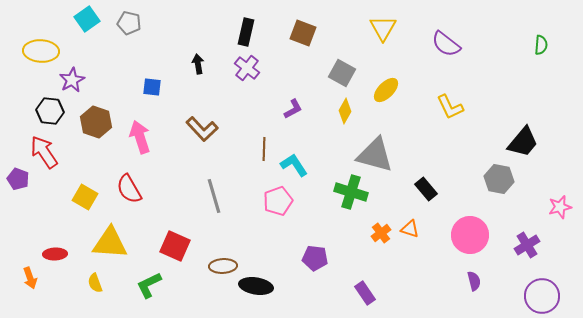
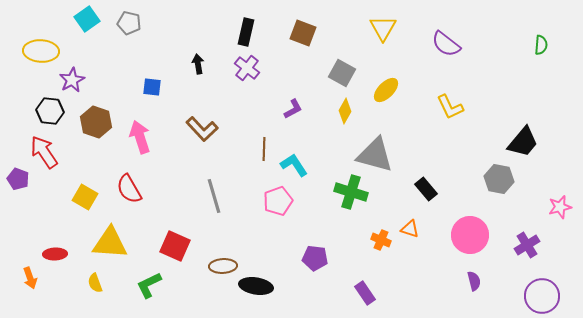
orange cross at (381, 233): moved 7 px down; rotated 30 degrees counterclockwise
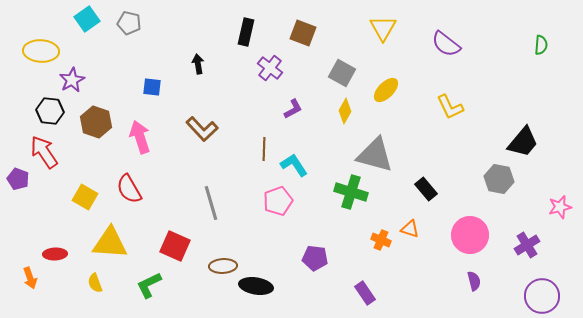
purple cross at (247, 68): moved 23 px right
gray line at (214, 196): moved 3 px left, 7 px down
